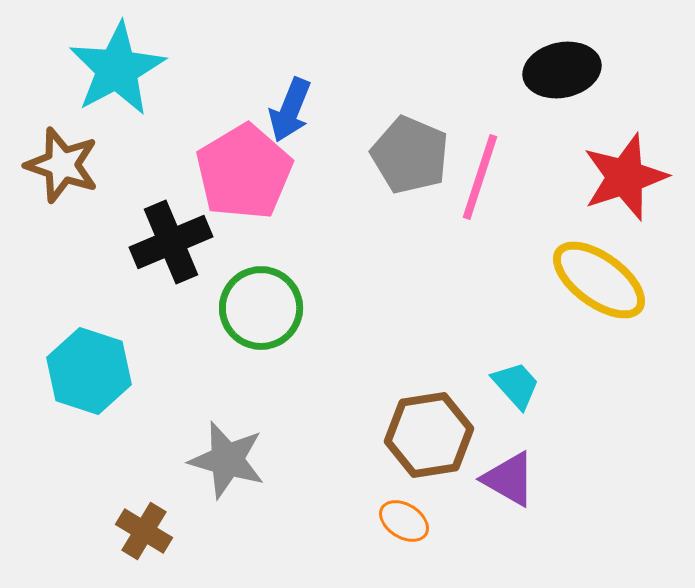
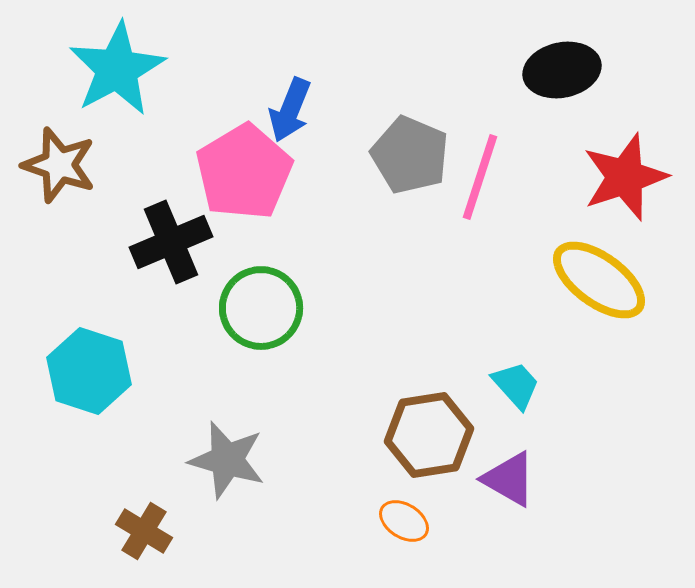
brown star: moved 3 px left
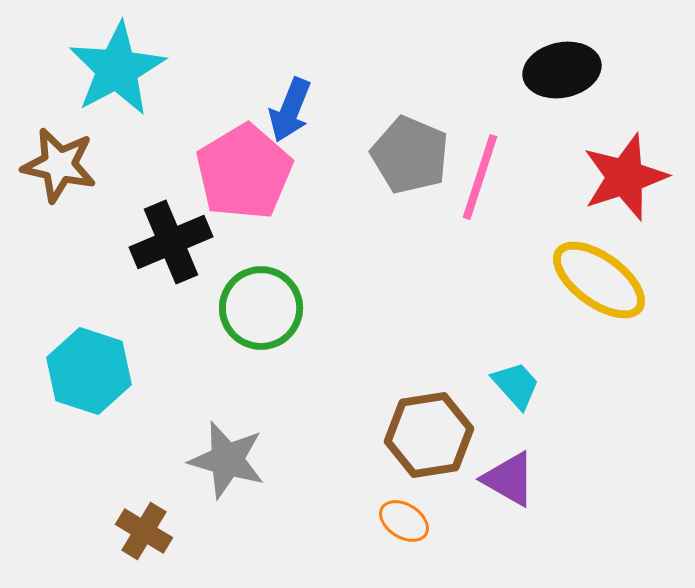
brown star: rotated 6 degrees counterclockwise
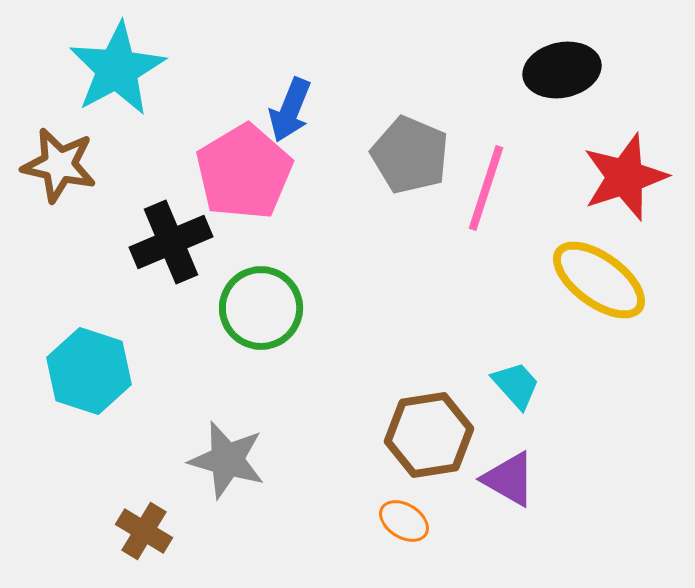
pink line: moved 6 px right, 11 px down
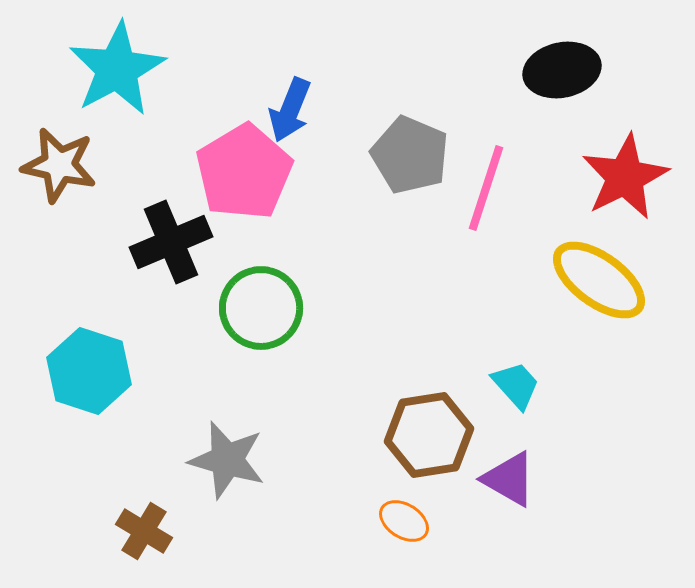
red star: rotated 8 degrees counterclockwise
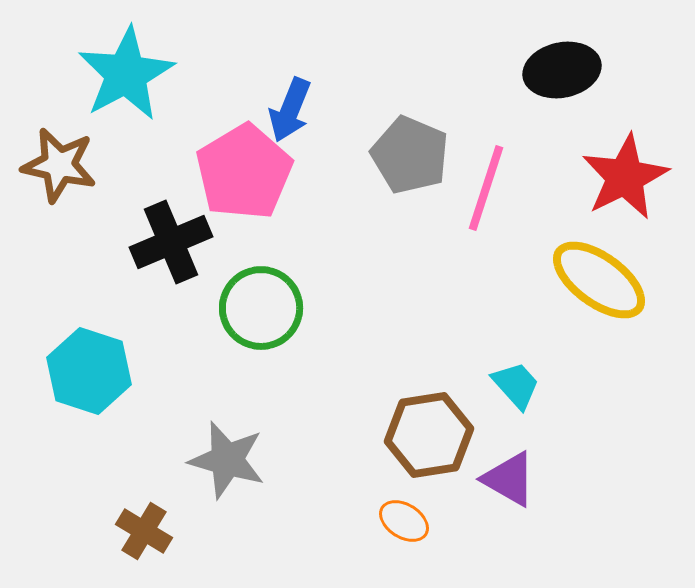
cyan star: moved 9 px right, 5 px down
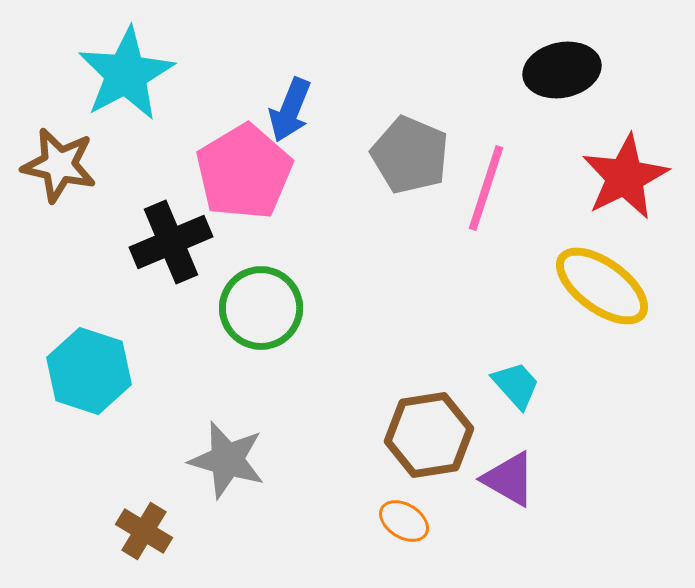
yellow ellipse: moved 3 px right, 6 px down
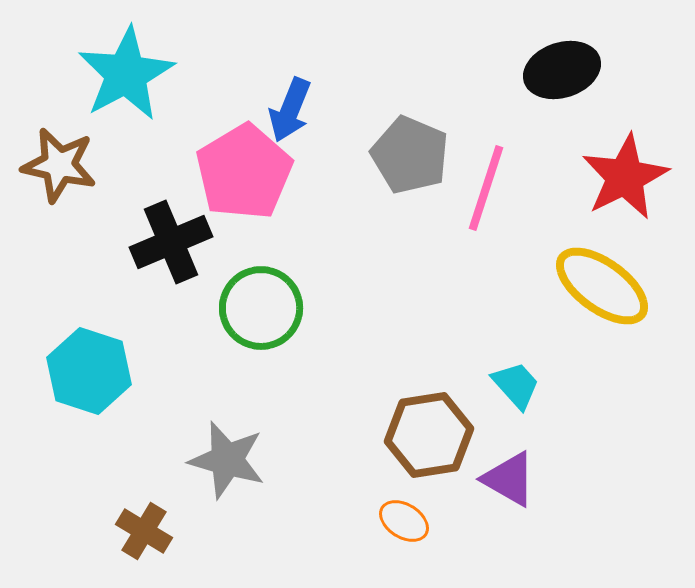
black ellipse: rotated 6 degrees counterclockwise
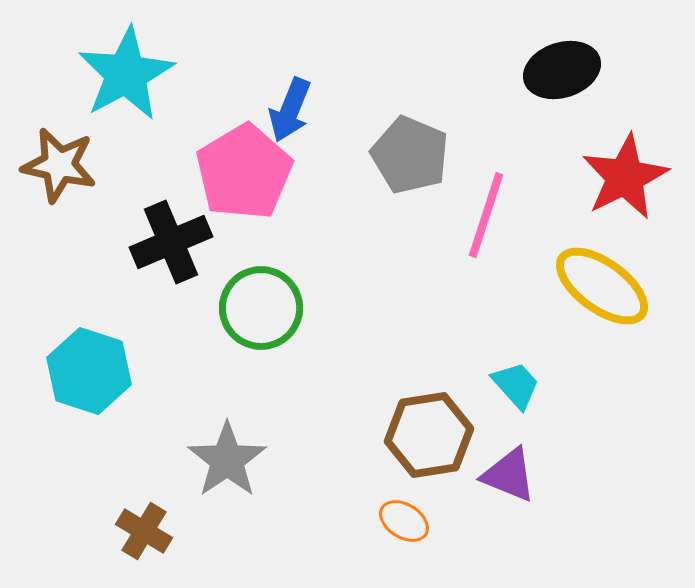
pink line: moved 27 px down
gray star: rotated 22 degrees clockwise
purple triangle: moved 4 px up; rotated 8 degrees counterclockwise
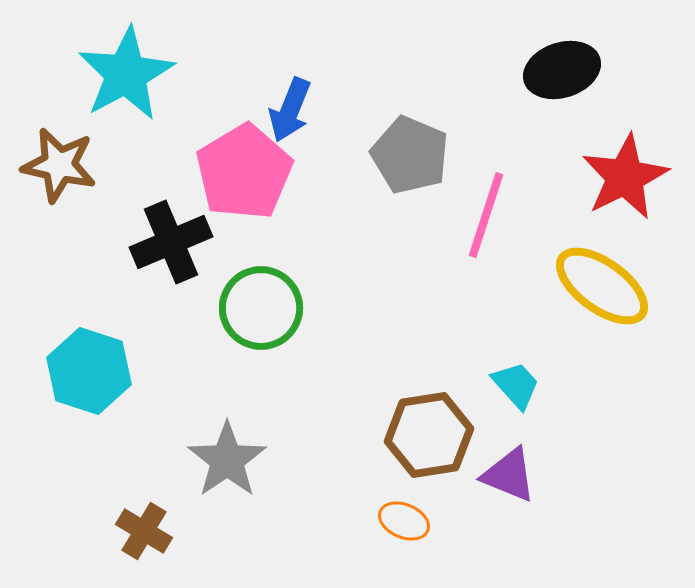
orange ellipse: rotated 9 degrees counterclockwise
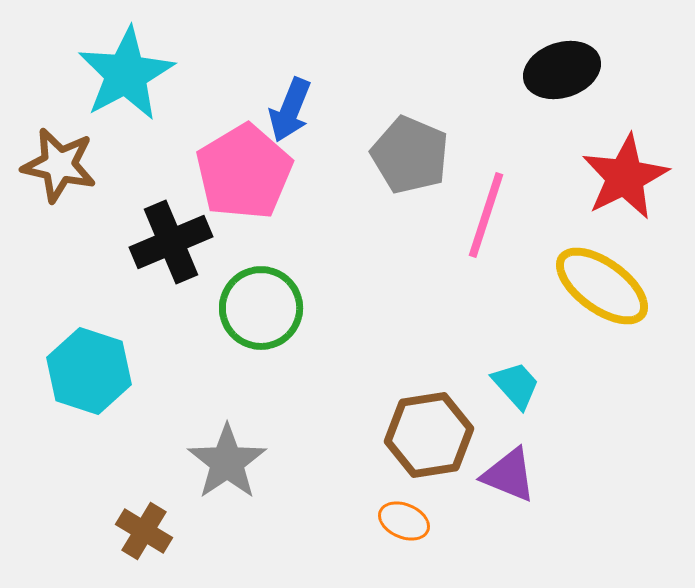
gray star: moved 2 px down
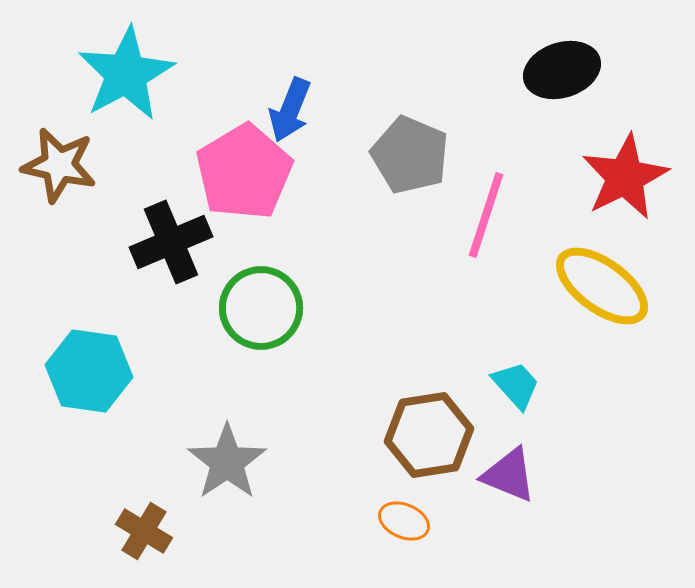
cyan hexagon: rotated 10 degrees counterclockwise
